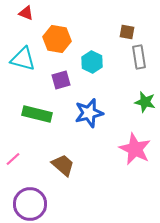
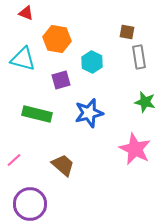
pink line: moved 1 px right, 1 px down
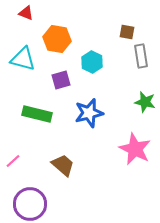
gray rectangle: moved 2 px right, 1 px up
pink line: moved 1 px left, 1 px down
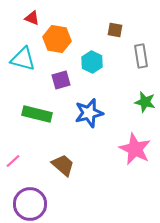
red triangle: moved 6 px right, 5 px down
brown square: moved 12 px left, 2 px up
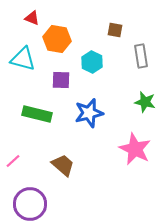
purple square: rotated 18 degrees clockwise
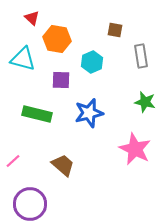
red triangle: rotated 21 degrees clockwise
cyan hexagon: rotated 10 degrees clockwise
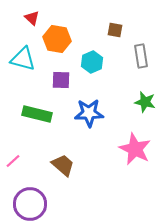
blue star: rotated 12 degrees clockwise
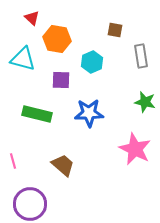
pink line: rotated 63 degrees counterclockwise
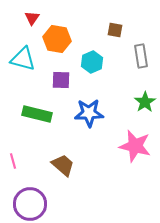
red triangle: rotated 21 degrees clockwise
green star: rotated 25 degrees clockwise
pink star: moved 3 px up; rotated 12 degrees counterclockwise
